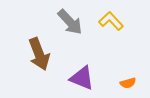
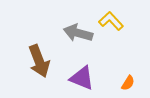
gray arrow: moved 8 px right, 11 px down; rotated 148 degrees clockwise
brown arrow: moved 7 px down
orange semicircle: rotated 42 degrees counterclockwise
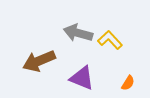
yellow L-shape: moved 1 px left, 19 px down
brown arrow: rotated 88 degrees clockwise
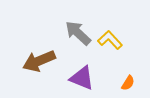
gray arrow: rotated 28 degrees clockwise
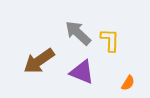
yellow L-shape: rotated 45 degrees clockwise
brown arrow: rotated 12 degrees counterclockwise
purple triangle: moved 6 px up
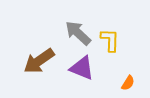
purple triangle: moved 4 px up
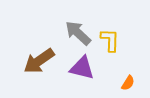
purple triangle: rotated 8 degrees counterclockwise
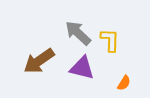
orange semicircle: moved 4 px left
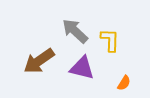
gray arrow: moved 3 px left, 2 px up
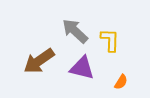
orange semicircle: moved 3 px left, 1 px up
